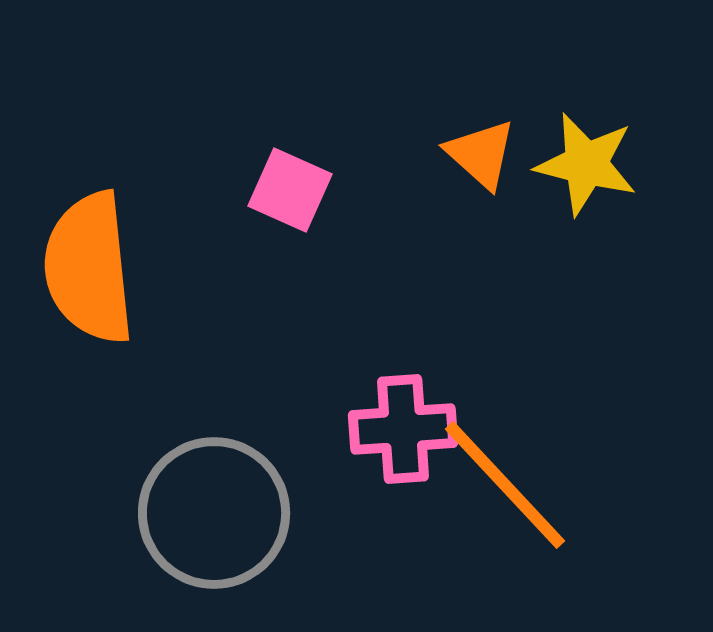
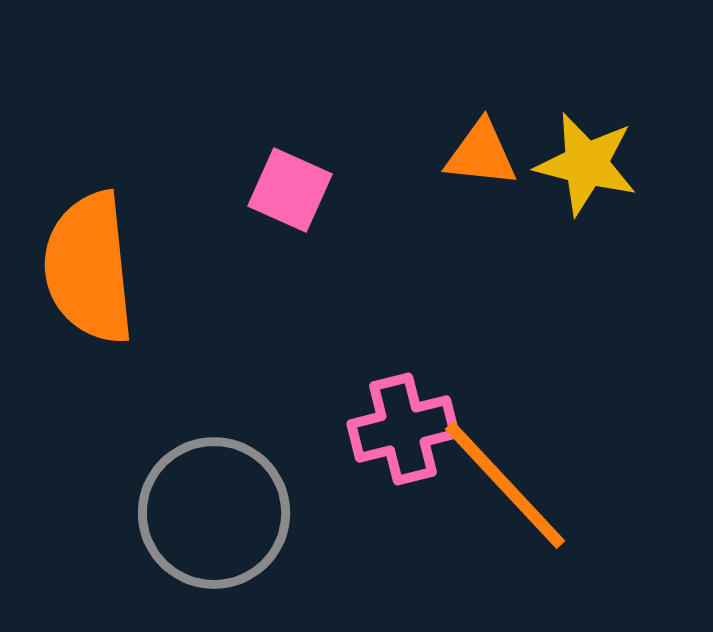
orange triangle: rotated 36 degrees counterclockwise
pink cross: rotated 10 degrees counterclockwise
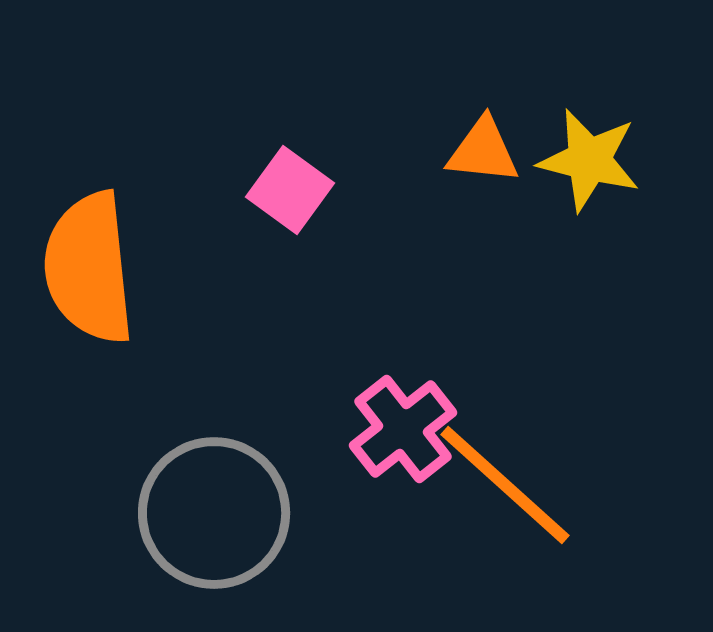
orange triangle: moved 2 px right, 3 px up
yellow star: moved 3 px right, 4 px up
pink square: rotated 12 degrees clockwise
pink cross: rotated 24 degrees counterclockwise
orange line: rotated 5 degrees counterclockwise
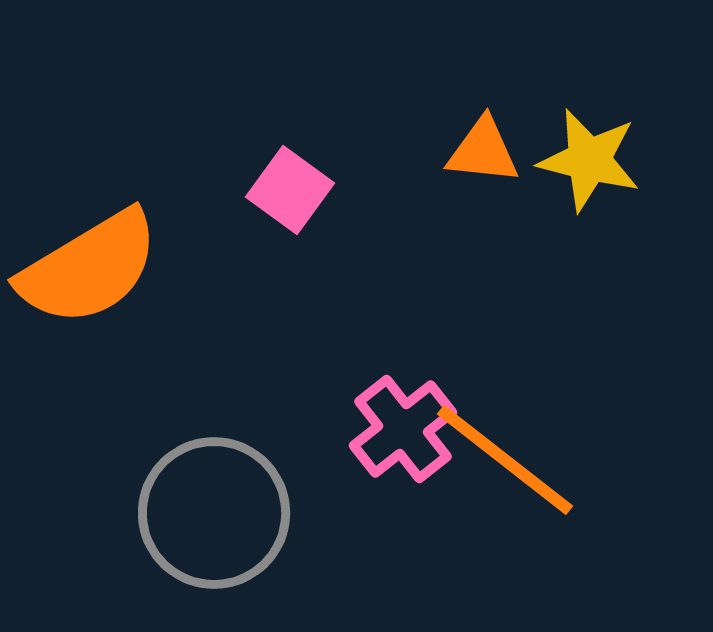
orange semicircle: rotated 115 degrees counterclockwise
orange line: moved 25 px up; rotated 4 degrees counterclockwise
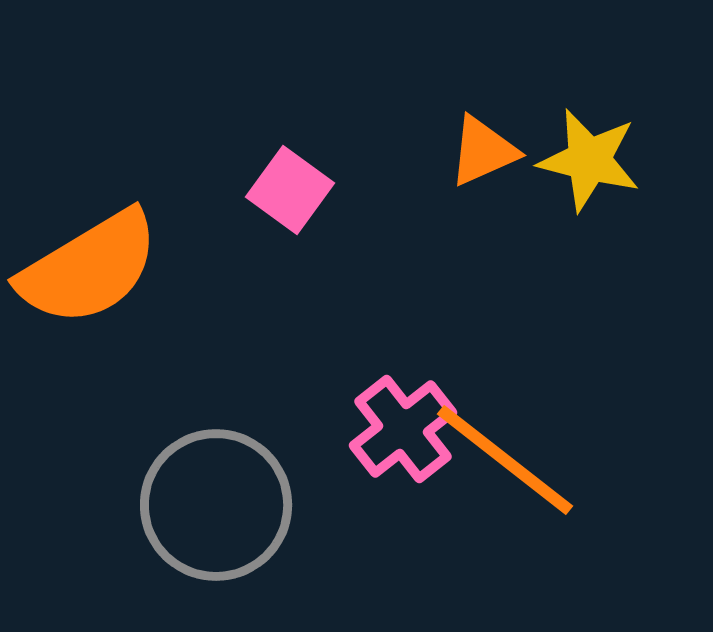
orange triangle: rotated 30 degrees counterclockwise
gray circle: moved 2 px right, 8 px up
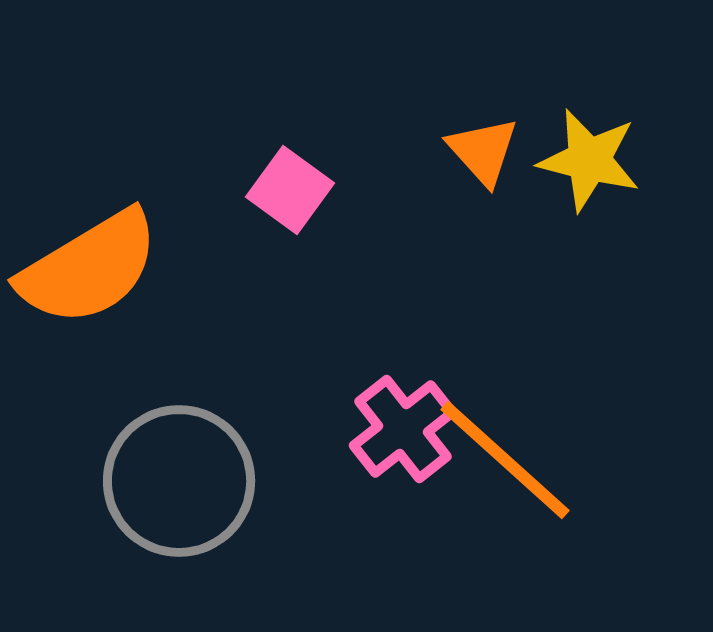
orange triangle: rotated 48 degrees counterclockwise
orange line: rotated 4 degrees clockwise
gray circle: moved 37 px left, 24 px up
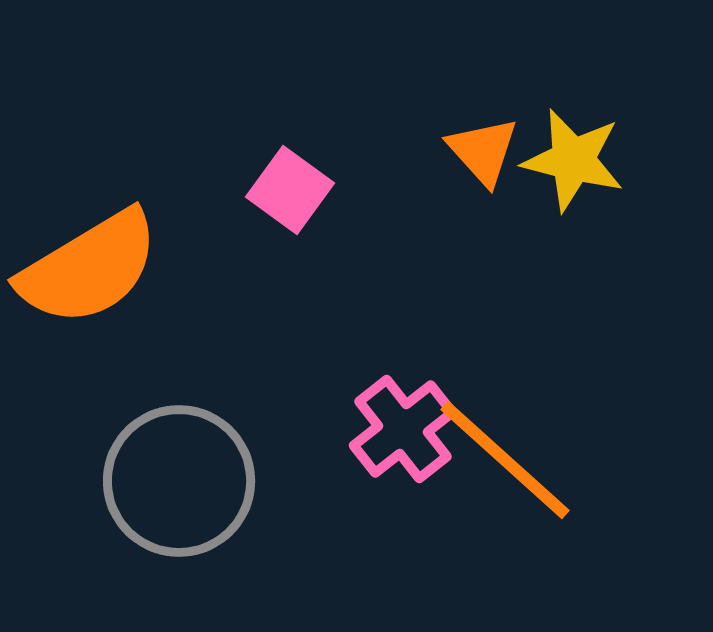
yellow star: moved 16 px left
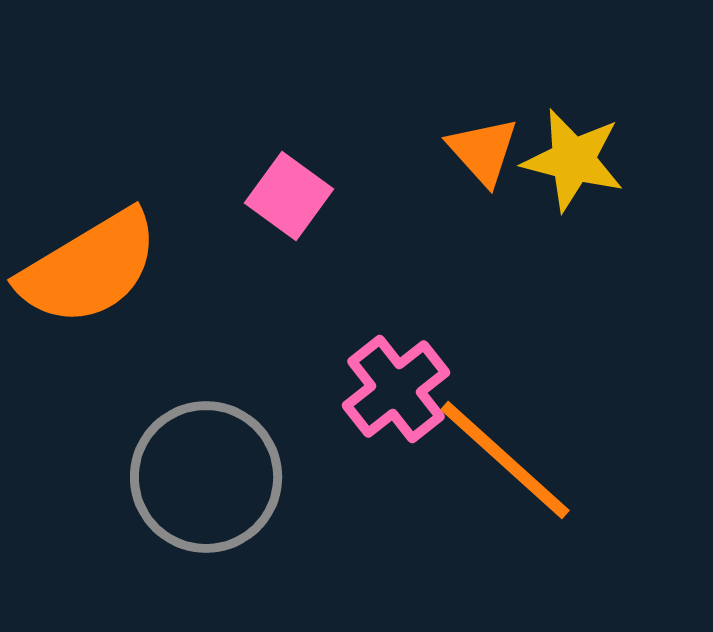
pink square: moved 1 px left, 6 px down
pink cross: moved 7 px left, 40 px up
gray circle: moved 27 px right, 4 px up
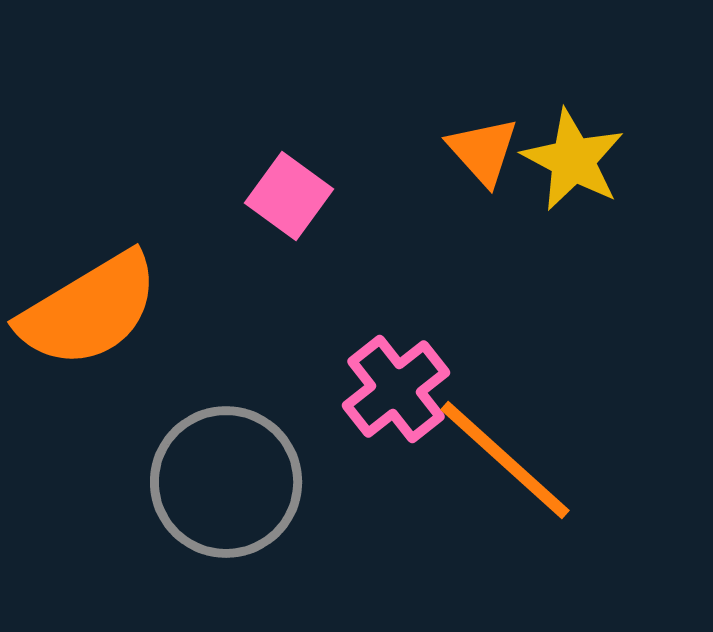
yellow star: rotated 14 degrees clockwise
orange semicircle: moved 42 px down
gray circle: moved 20 px right, 5 px down
